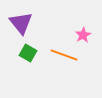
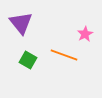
pink star: moved 2 px right, 1 px up
green square: moved 7 px down
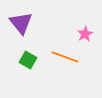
orange line: moved 1 px right, 2 px down
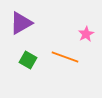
purple triangle: rotated 40 degrees clockwise
pink star: moved 1 px right
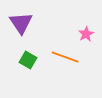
purple triangle: rotated 35 degrees counterclockwise
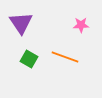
pink star: moved 5 px left, 9 px up; rotated 28 degrees clockwise
green square: moved 1 px right, 1 px up
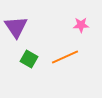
purple triangle: moved 5 px left, 4 px down
orange line: rotated 44 degrees counterclockwise
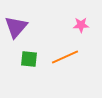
purple triangle: rotated 15 degrees clockwise
green square: rotated 24 degrees counterclockwise
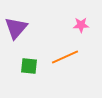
purple triangle: moved 1 px down
green square: moved 7 px down
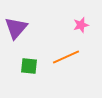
pink star: rotated 14 degrees counterclockwise
orange line: moved 1 px right
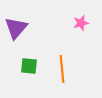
pink star: moved 2 px up
orange line: moved 4 px left, 12 px down; rotated 72 degrees counterclockwise
